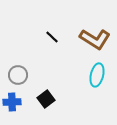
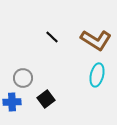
brown L-shape: moved 1 px right, 1 px down
gray circle: moved 5 px right, 3 px down
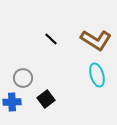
black line: moved 1 px left, 2 px down
cyan ellipse: rotated 30 degrees counterclockwise
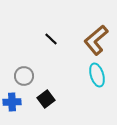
brown L-shape: rotated 108 degrees clockwise
gray circle: moved 1 px right, 2 px up
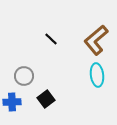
cyan ellipse: rotated 10 degrees clockwise
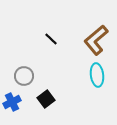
blue cross: rotated 24 degrees counterclockwise
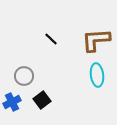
brown L-shape: rotated 36 degrees clockwise
black square: moved 4 px left, 1 px down
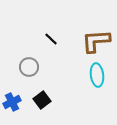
brown L-shape: moved 1 px down
gray circle: moved 5 px right, 9 px up
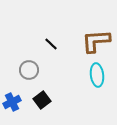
black line: moved 5 px down
gray circle: moved 3 px down
